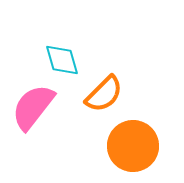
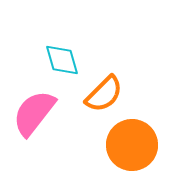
pink semicircle: moved 1 px right, 6 px down
orange circle: moved 1 px left, 1 px up
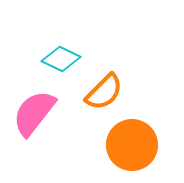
cyan diamond: moved 1 px left, 1 px up; rotated 48 degrees counterclockwise
orange semicircle: moved 2 px up
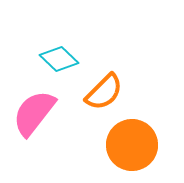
cyan diamond: moved 2 px left; rotated 18 degrees clockwise
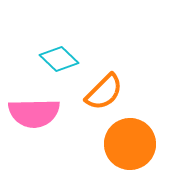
pink semicircle: rotated 129 degrees counterclockwise
orange circle: moved 2 px left, 1 px up
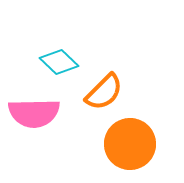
cyan diamond: moved 3 px down
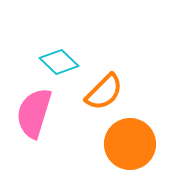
pink semicircle: rotated 108 degrees clockwise
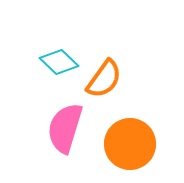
orange semicircle: moved 13 px up; rotated 9 degrees counterclockwise
pink semicircle: moved 31 px right, 15 px down
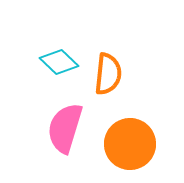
orange semicircle: moved 4 px right, 5 px up; rotated 30 degrees counterclockwise
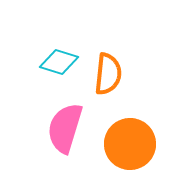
cyan diamond: rotated 27 degrees counterclockwise
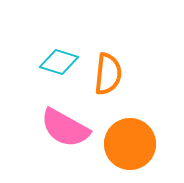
pink semicircle: rotated 78 degrees counterclockwise
